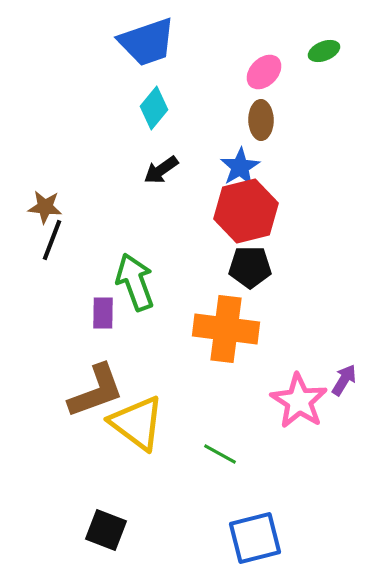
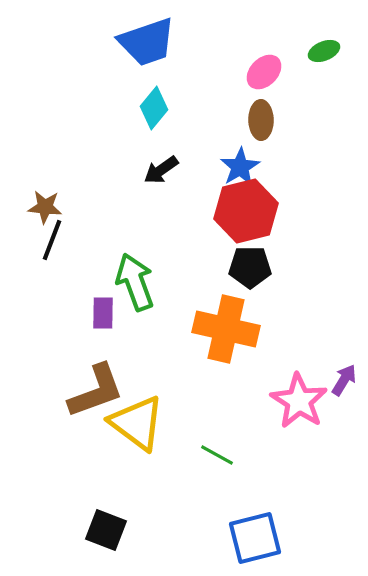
orange cross: rotated 6 degrees clockwise
green line: moved 3 px left, 1 px down
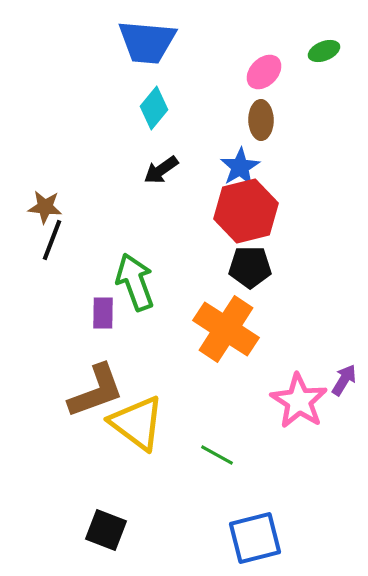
blue trapezoid: rotated 24 degrees clockwise
orange cross: rotated 20 degrees clockwise
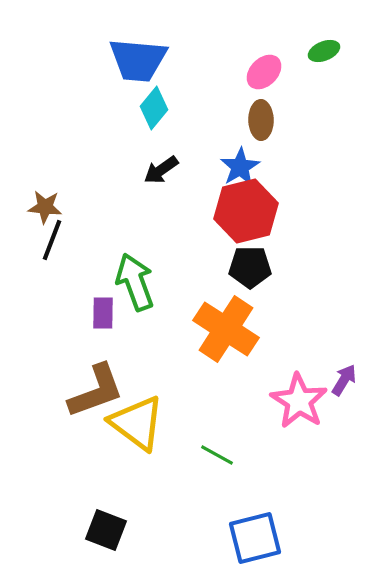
blue trapezoid: moved 9 px left, 18 px down
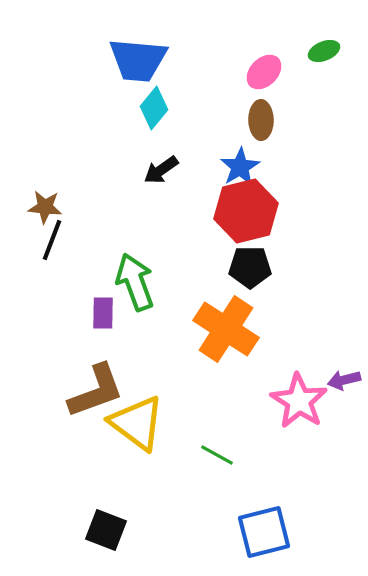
purple arrow: rotated 136 degrees counterclockwise
blue square: moved 9 px right, 6 px up
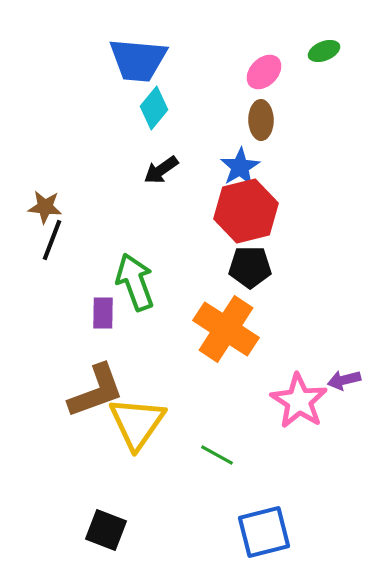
yellow triangle: rotated 28 degrees clockwise
